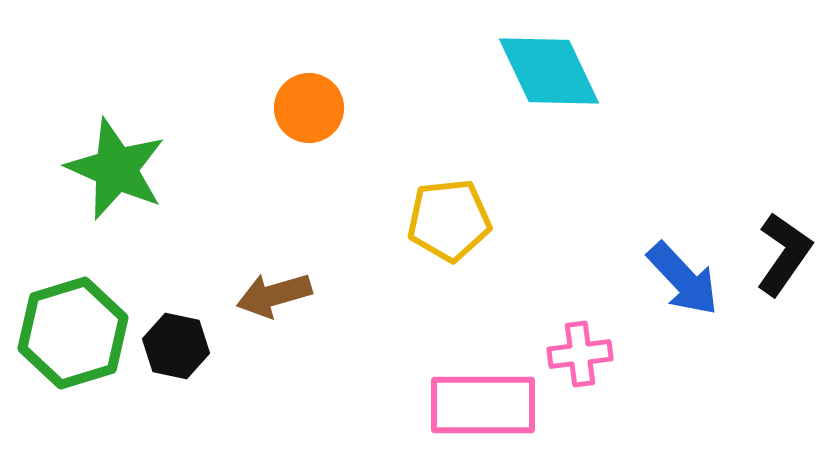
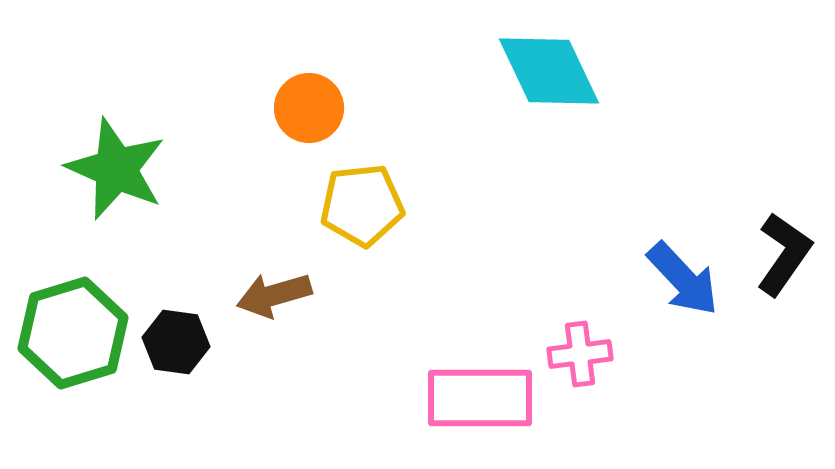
yellow pentagon: moved 87 px left, 15 px up
black hexagon: moved 4 px up; rotated 4 degrees counterclockwise
pink rectangle: moved 3 px left, 7 px up
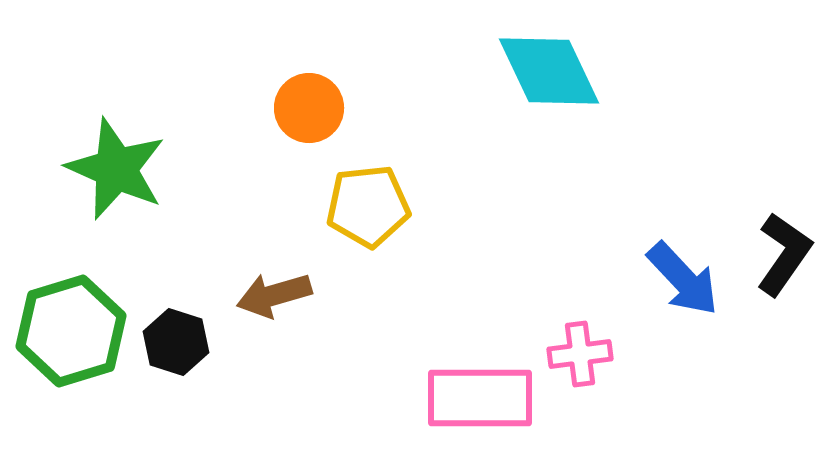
yellow pentagon: moved 6 px right, 1 px down
green hexagon: moved 2 px left, 2 px up
black hexagon: rotated 10 degrees clockwise
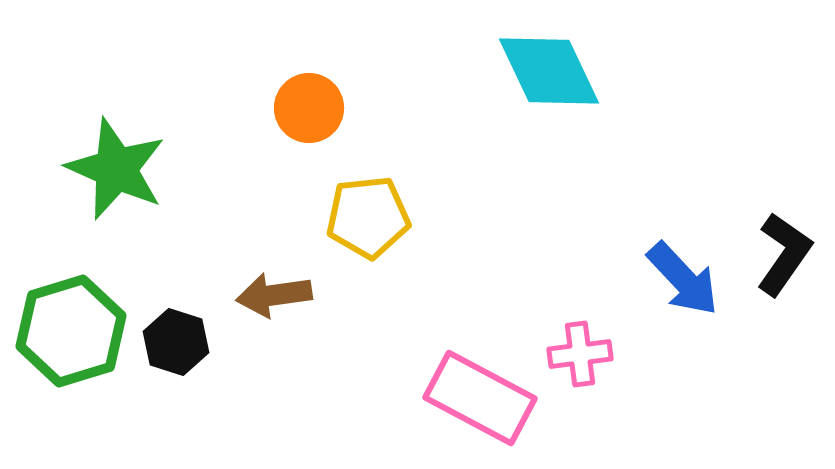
yellow pentagon: moved 11 px down
brown arrow: rotated 8 degrees clockwise
pink rectangle: rotated 28 degrees clockwise
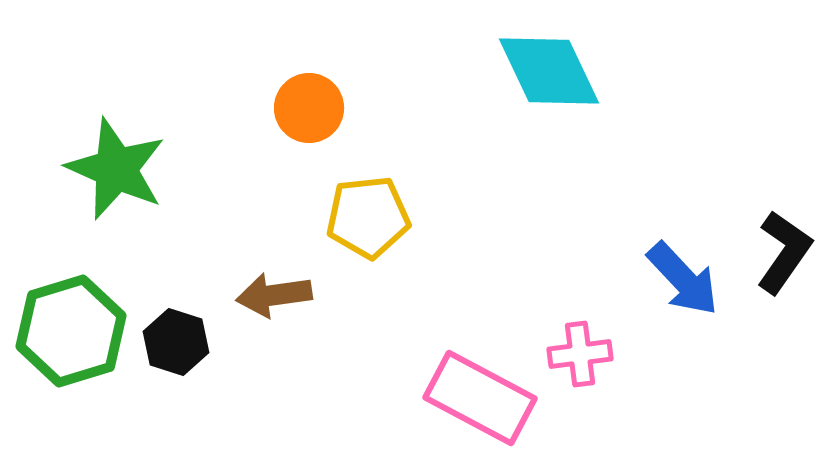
black L-shape: moved 2 px up
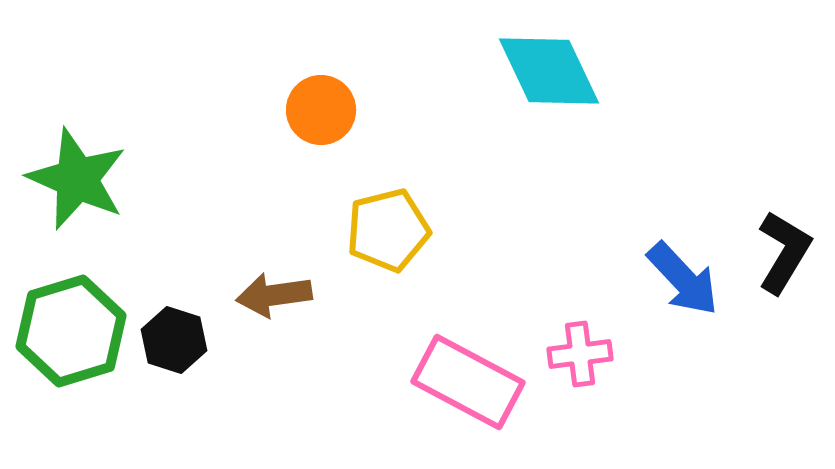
orange circle: moved 12 px right, 2 px down
green star: moved 39 px left, 10 px down
yellow pentagon: moved 20 px right, 13 px down; rotated 8 degrees counterclockwise
black L-shape: rotated 4 degrees counterclockwise
black hexagon: moved 2 px left, 2 px up
pink rectangle: moved 12 px left, 16 px up
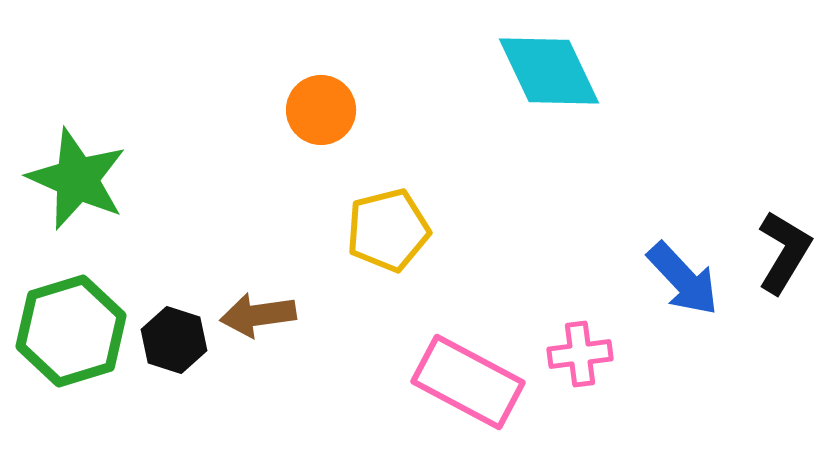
brown arrow: moved 16 px left, 20 px down
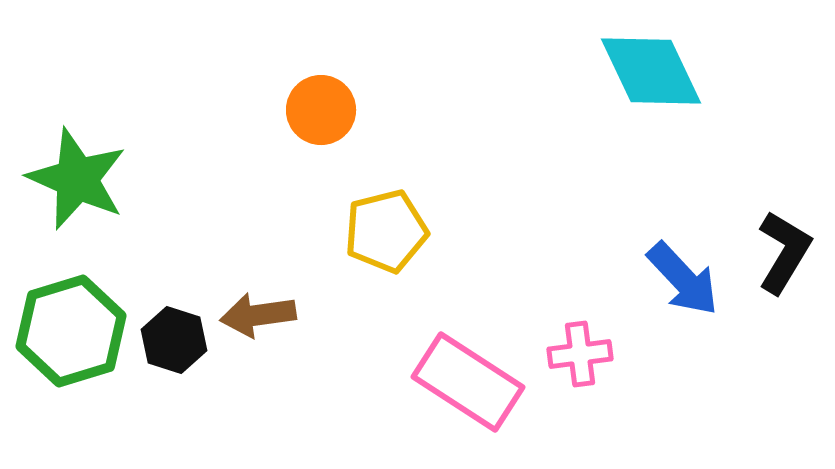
cyan diamond: moved 102 px right
yellow pentagon: moved 2 px left, 1 px down
pink rectangle: rotated 5 degrees clockwise
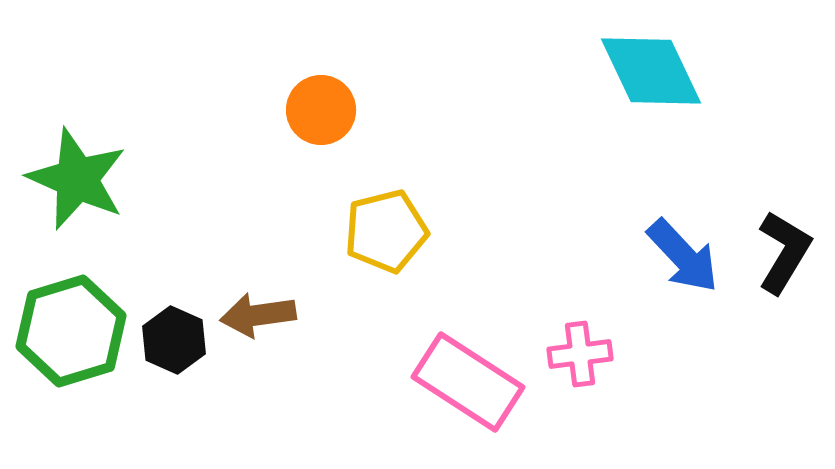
blue arrow: moved 23 px up
black hexagon: rotated 6 degrees clockwise
